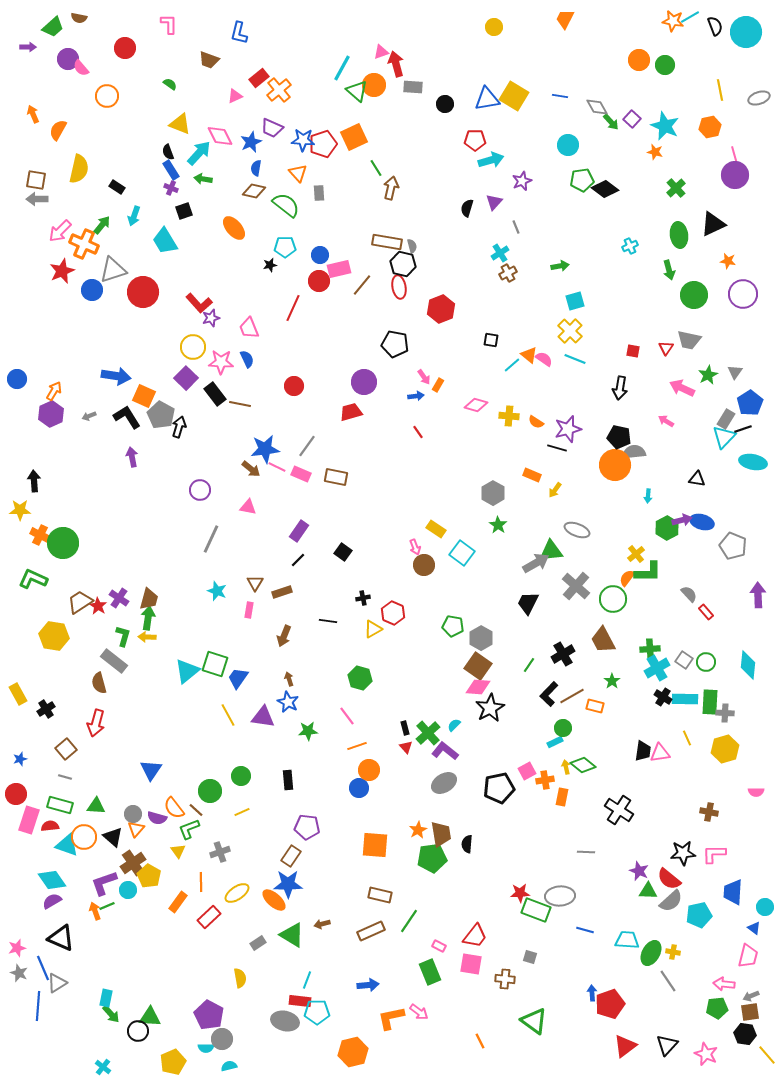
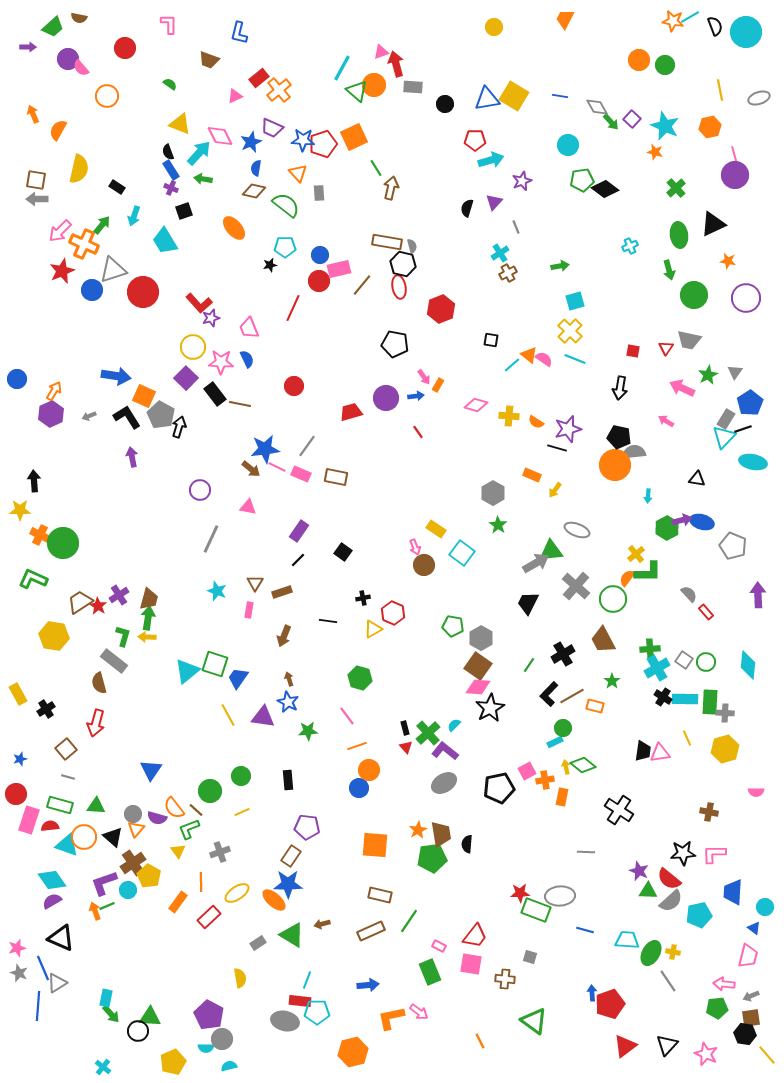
purple circle at (743, 294): moved 3 px right, 4 px down
purple circle at (364, 382): moved 22 px right, 16 px down
purple cross at (119, 598): moved 3 px up; rotated 24 degrees clockwise
gray line at (65, 777): moved 3 px right
brown square at (750, 1012): moved 1 px right, 6 px down
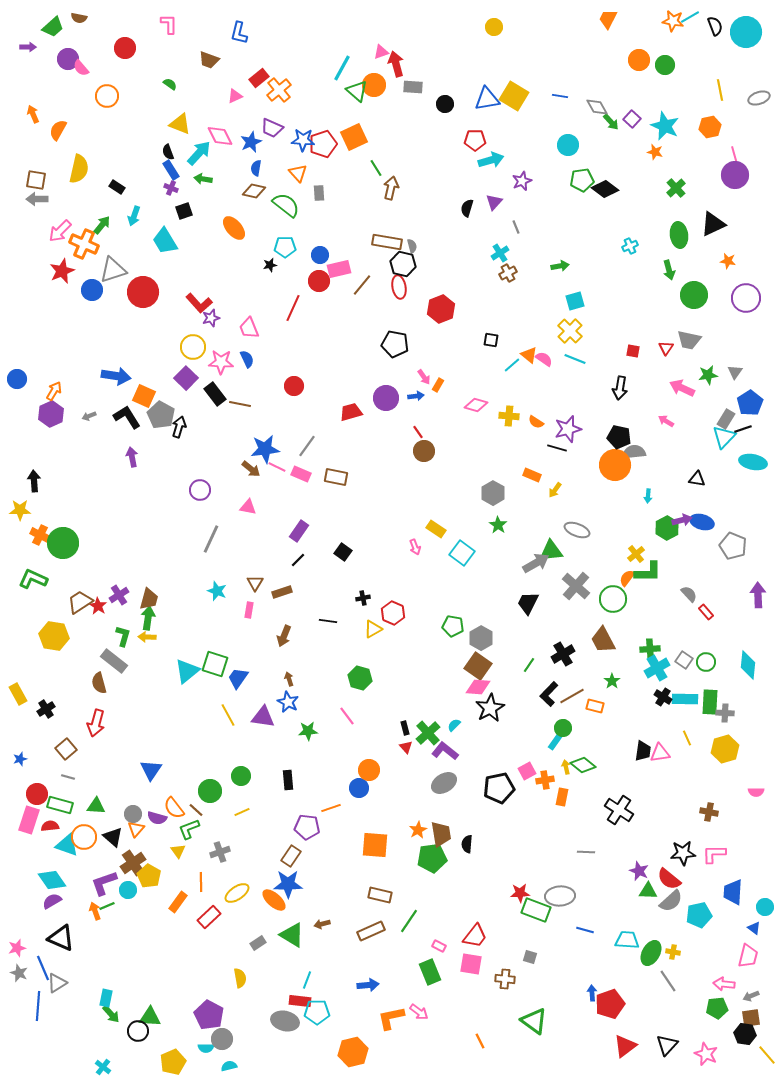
orange trapezoid at (565, 19): moved 43 px right
green star at (708, 375): rotated 18 degrees clockwise
brown circle at (424, 565): moved 114 px up
cyan rectangle at (555, 742): rotated 28 degrees counterclockwise
orange line at (357, 746): moved 26 px left, 62 px down
red circle at (16, 794): moved 21 px right
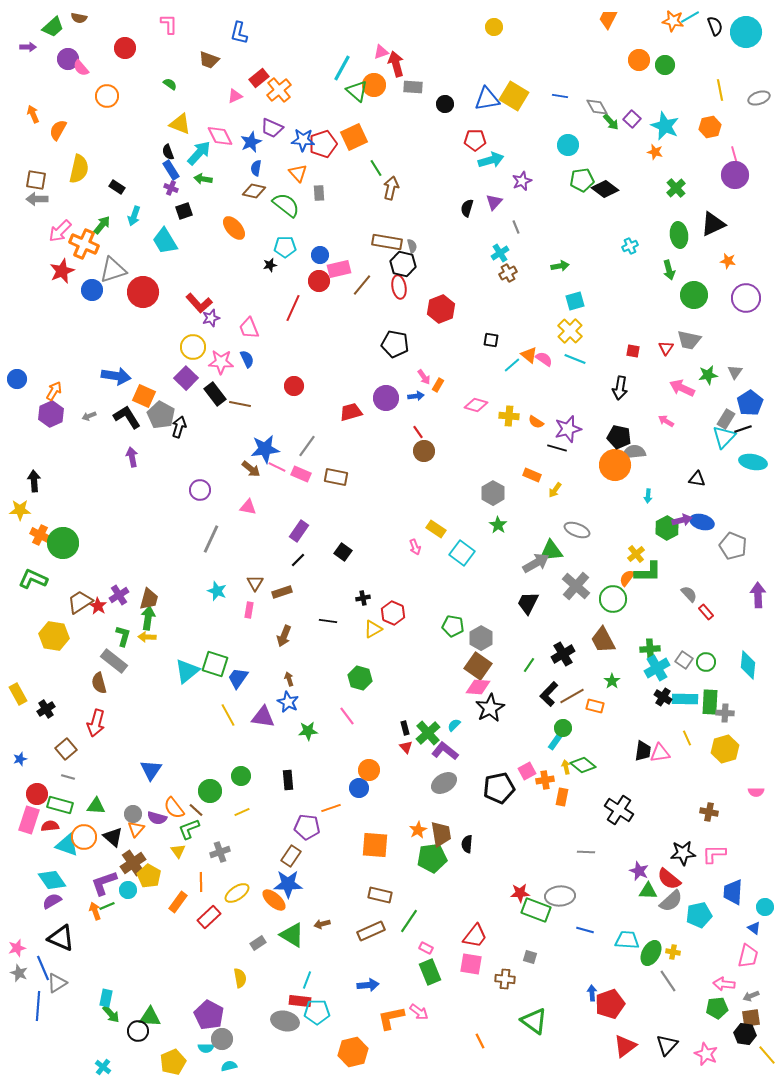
pink rectangle at (439, 946): moved 13 px left, 2 px down
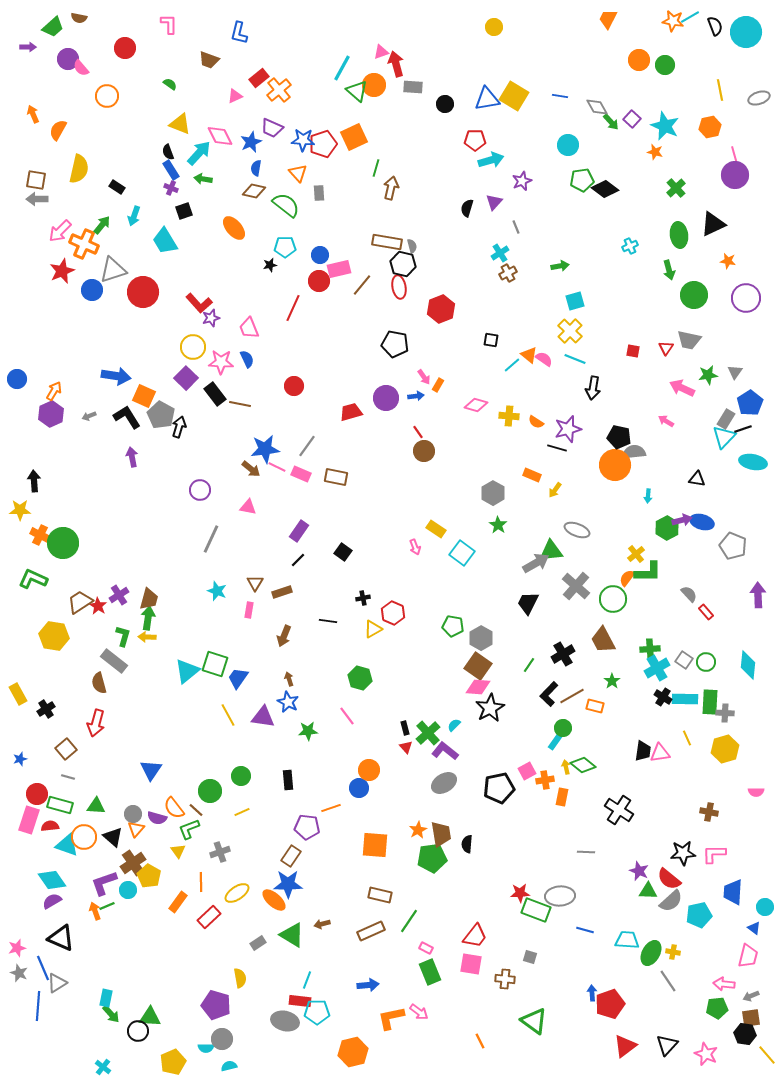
green line at (376, 168): rotated 48 degrees clockwise
black arrow at (620, 388): moved 27 px left
purple pentagon at (209, 1015): moved 7 px right, 10 px up; rotated 12 degrees counterclockwise
